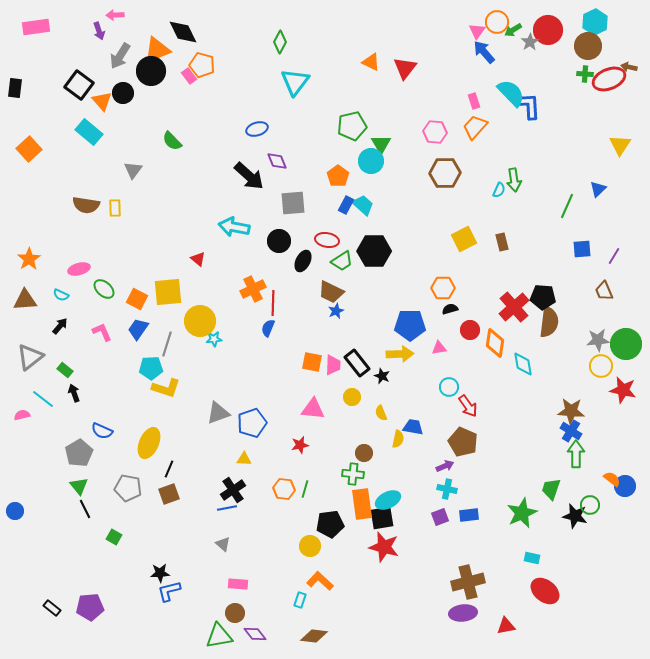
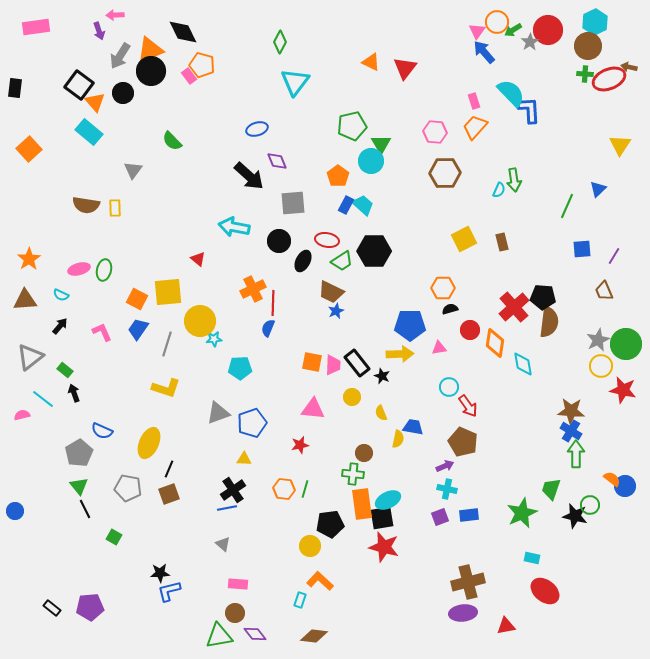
orange triangle at (157, 50): moved 7 px left
orange triangle at (102, 101): moved 7 px left, 1 px down
blue L-shape at (529, 106): moved 4 px down
green ellipse at (104, 289): moved 19 px up; rotated 60 degrees clockwise
gray star at (598, 340): rotated 20 degrees counterclockwise
cyan pentagon at (151, 368): moved 89 px right
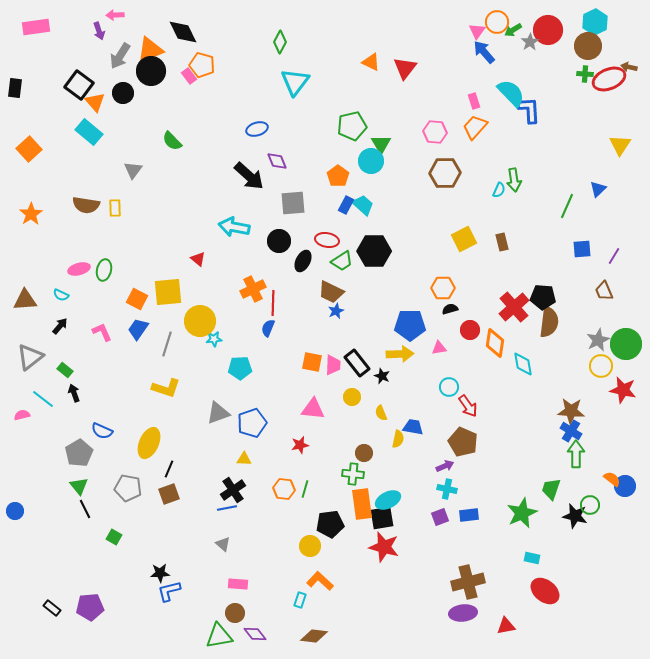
orange star at (29, 259): moved 2 px right, 45 px up
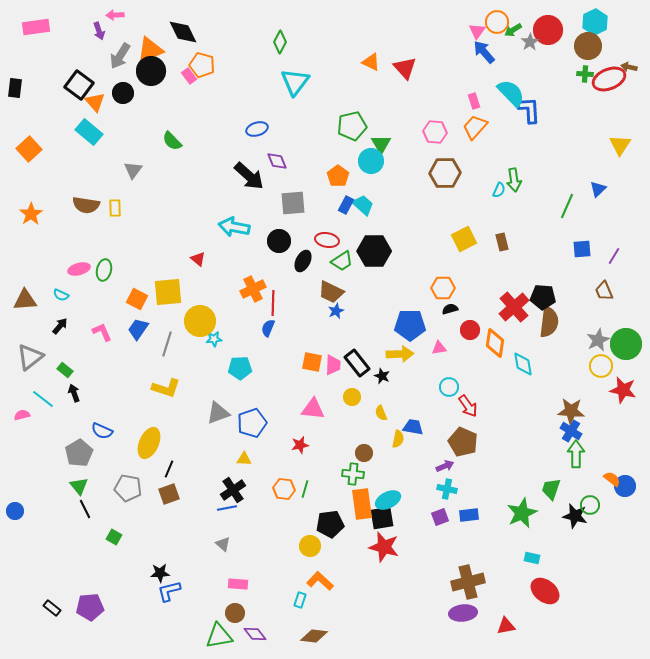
red triangle at (405, 68): rotated 20 degrees counterclockwise
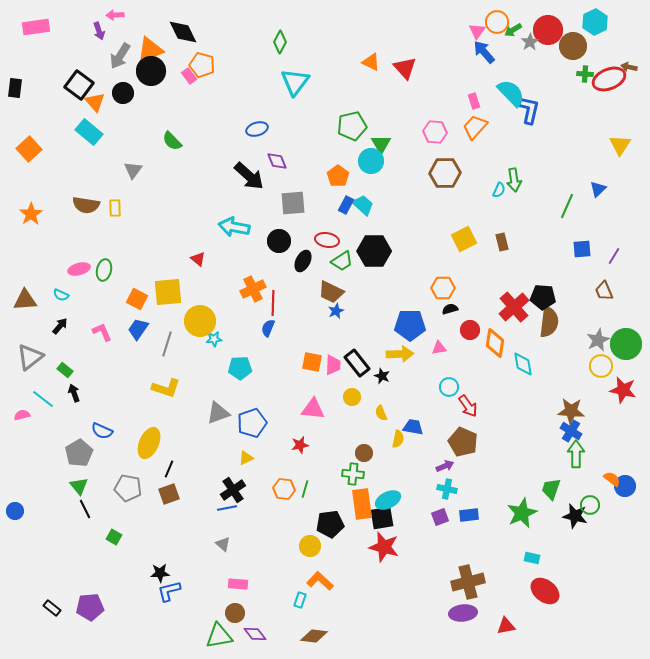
brown circle at (588, 46): moved 15 px left
blue L-shape at (529, 110): rotated 16 degrees clockwise
yellow triangle at (244, 459): moved 2 px right, 1 px up; rotated 28 degrees counterclockwise
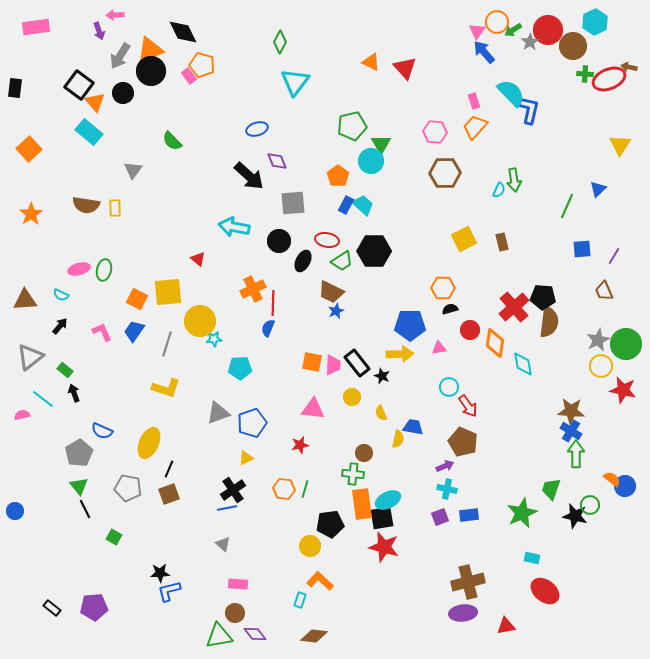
blue trapezoid at (138, 329): moved 4 px left, 2 px down
purple pentagon at (90, 607): moved 4 px right
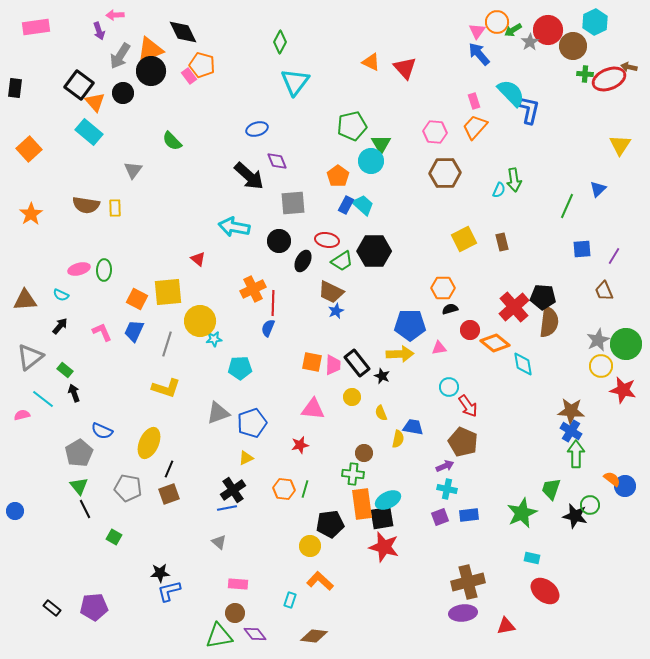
blue arrow at (484, 52): moved 5 px left, 2 px down
green ellipse at (104, 270): rotated 10 degrees counterclockwise
blue trapezoid at (134, 331): rotated 10 degrees counterclockwise
orange diamond at (495, 343): rotated 60 degrees counterclockwise
gray triangle at (223, 544): moved 4 px left, 2 px up
cyan rectangle at (300, 600): moved 10 px left
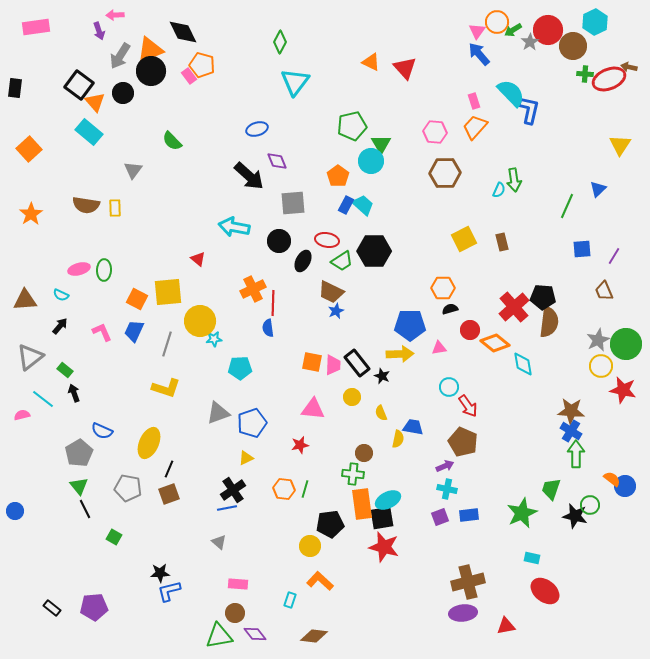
blue semicircle at (268, 328): rotated 30 degrees counterclockwise
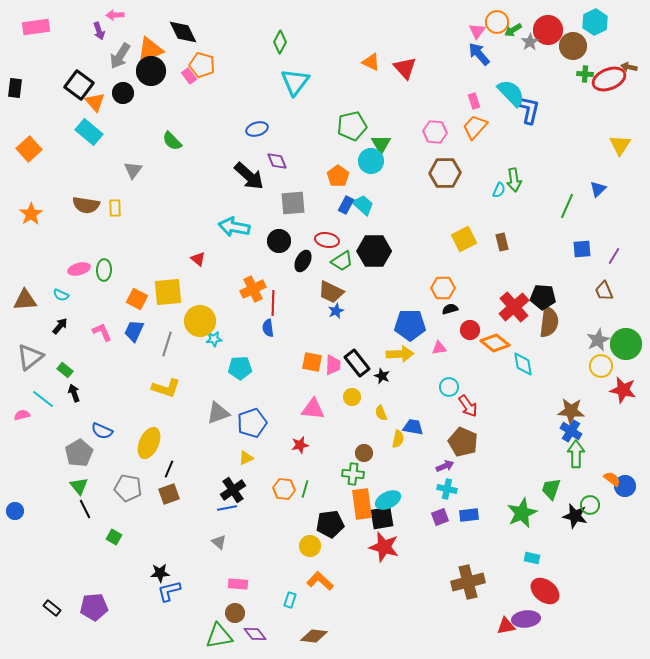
purple ellipse at (463, 613): moved 63 px right, 6 px down
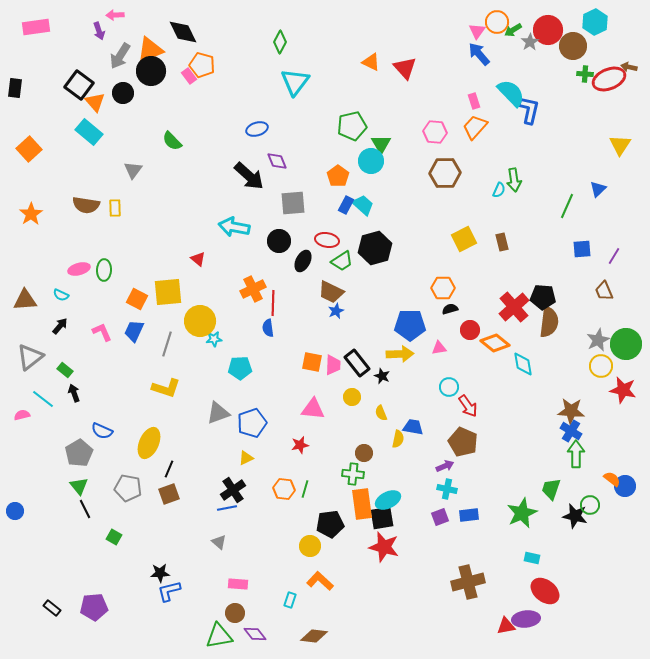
black hexagon at (374, 251): moved 1 px right, 3 px up; rotated 16 degrees counterclockwise
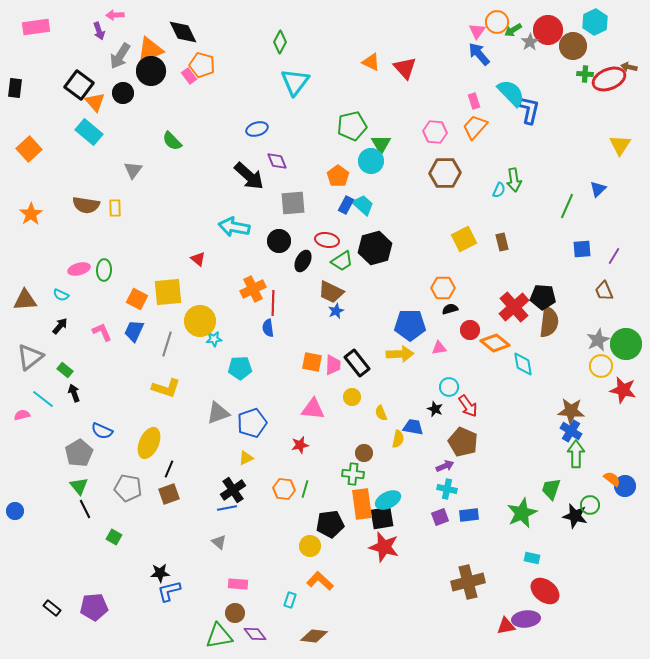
black star at (382, 376): moved 53 px right, 33 px down
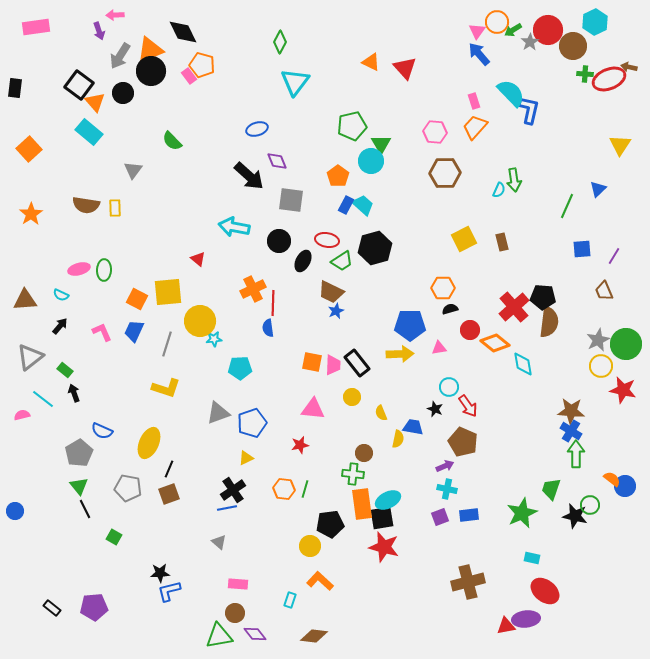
gray square at (293, 203): moved 2 px left, 3 px up; rotated 12 degrees clockwise
